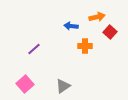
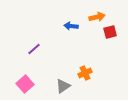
red square: rotated 32 degrees clockwise
orange cross: moved 27 px down; rotated 24 degrees counterclockwise
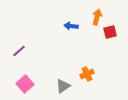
orange arrow: rotated 63 degrees counterclockwise
purple line: moved 15 px left, 2 px down
orange cross: moved 2 px right, 1 px down
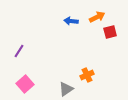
orange arrow: rotated 49 degrees clockwise
blue arrow: moved 5 px up
purple line: rotated 16 degrees counterclockwise
orange cross: moved 1 px down
gray triangle: moved 3 px right, 3 px down
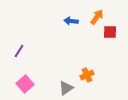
orange arrow: rotated 28 degrees counterclockwise
red square: rotated 16 degrees clockwise
gray triangle: moved 1 px up
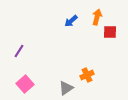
orange arrow: rotated 21 degrees counterclockwise
blue arrow: rotated 48 degrees counterclockwise
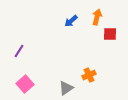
red square: moved 2 px down
orange cross: moved 2 px right
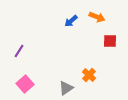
orange arrow: rotated 98 degrees clockwise
red square: moved 7 px down
orange cross: rotated 24 degrees counterclockwise
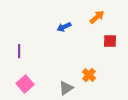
orange arrow: rotated 63 degrees counterclockwise
blue arrow: moved 7 px left, 6 px down; rotated 16 degrees clockwise
purple line: rotated 32 degrees counterclockwise
